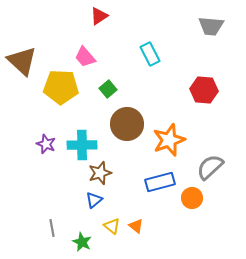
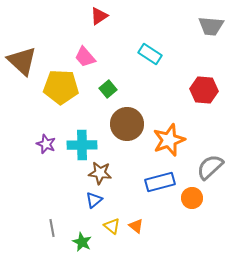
cyan rectangle: rotated 30 degrees counterclockwise
brown star: rotated 25 degrees clockwise
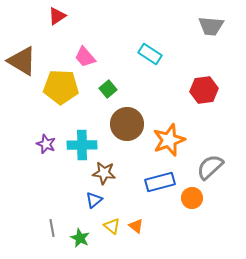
red triangle: moved 42 px left
brown triangle: rotated 12 degrees counterclockwise
red hexagon: rotated 12 degrees counterclockwise
brown star: moved 4 px right
green star: moved 2 px left, 4 px up
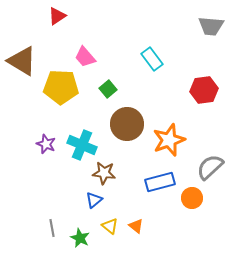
cyan rectangle: moved 2 px right, 5 px down; rotated 20 degrees clockwise
cyan cross: rotated 24 degrees clockwise
yellow triangle: moved 2 px left
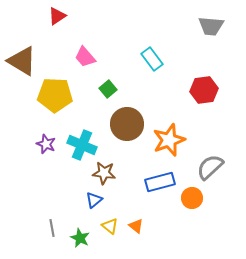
yellow pentagon: moved 6 px left, 8 px down
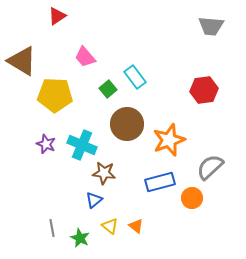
cyan rectangle: moved 17 px left, 18 px down
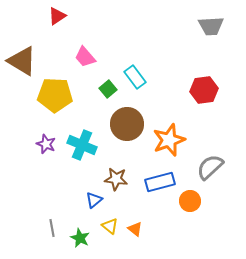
gray trapezoid: rotated 8 degrees counterclockwise
brown star: moved 12 px right, 6 px down
orange circle: moved 2 px left, 3 px down
orange triangle: moved 1 px left, 3 px down
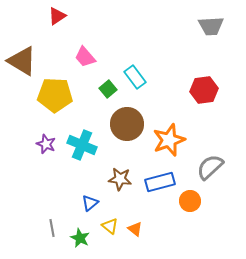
brown star: moved 4 px right
blue triangle: moved 4 px left, 3 px down
